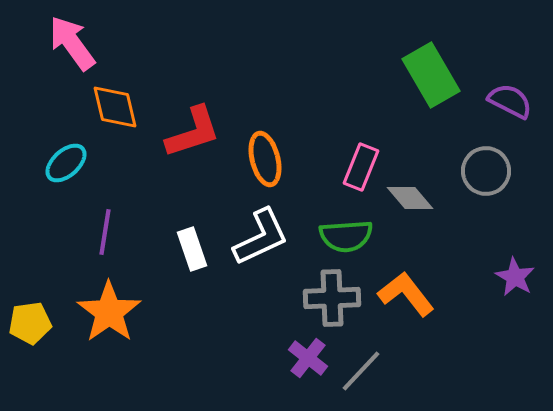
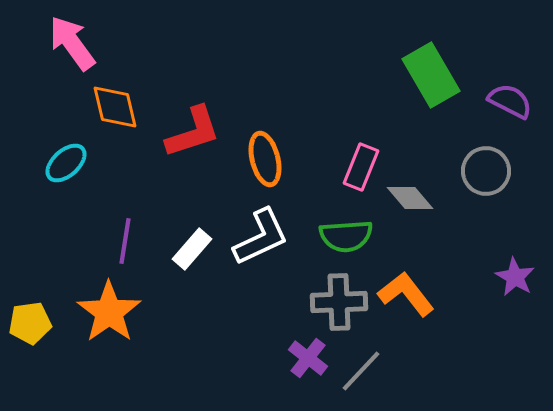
purple line: moved 20 px right, 9 px down
white rectangle: rotated 60 degrees clockwise
gray cross: moved 7 px right, 4 px down
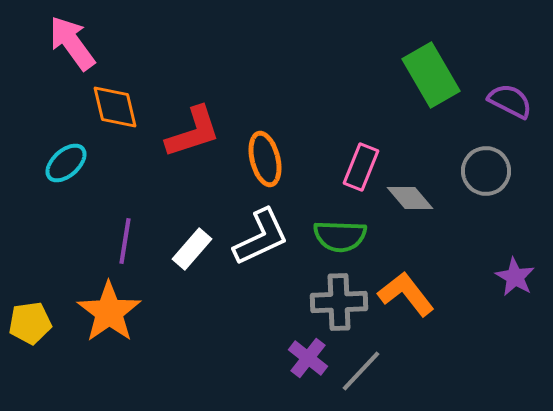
green semicircle: moved 6 px left; rotated 6 degrees clockwise
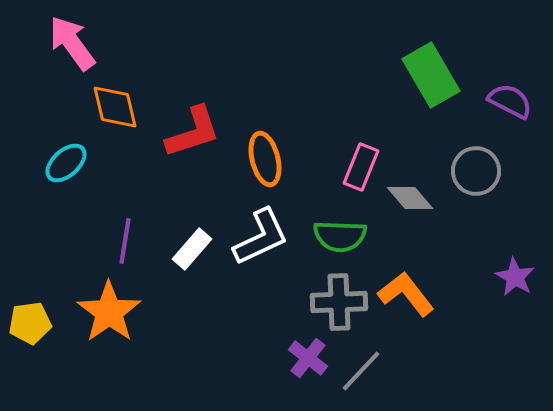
gray circle: moved 10 px left
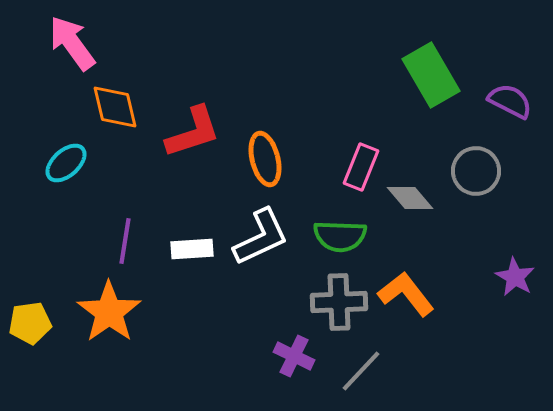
white rectangle: rotated 45 degrees clockwise
purple cross: moved 14 px left, 2 px up; rotated 12 degrees counterclockwise
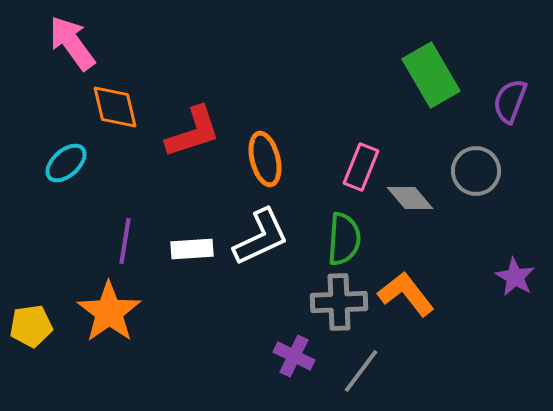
purple semicircle: rotated 96 degrees counterclockwise
green semicircle: moved 4 px right, 3 px down; rotated 88 degrees counterclockwise
yellow pentagon: moved 1 px right, 3 px down
gray line: rotated 6 degrees counterclockwise
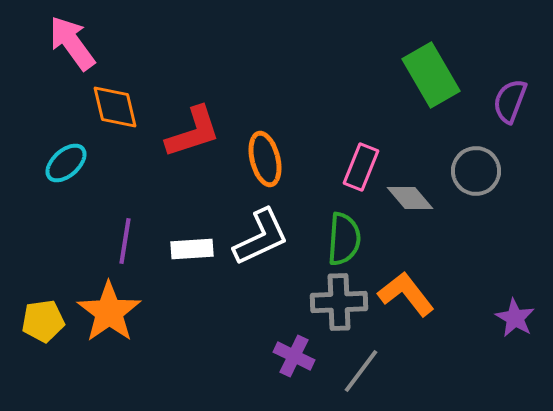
purple star: moved 41 px down
yellow pentagon: moved 12 px right, 5 px up
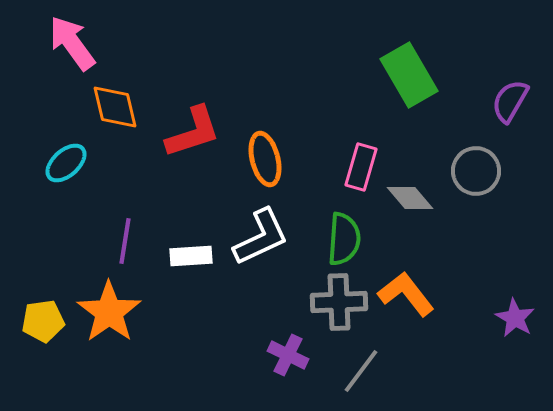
green rectangle: moved 22 px left
purple semicircle: rotated 9 degrees clockwise
pink rectangle: rotated 6 degrees counterclockwise
white rectangle: moved 1 px left, 7 px down
purple cross: moved 6 px left, 1 px up
